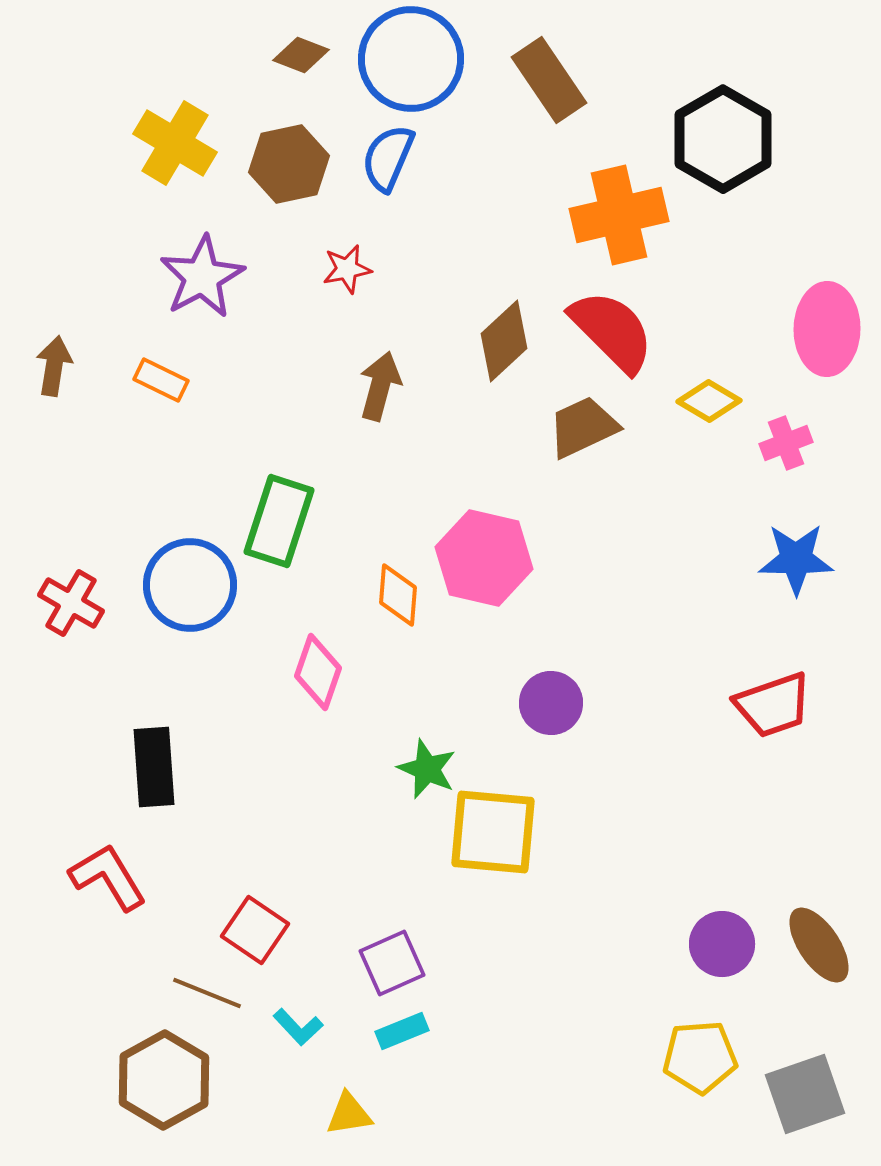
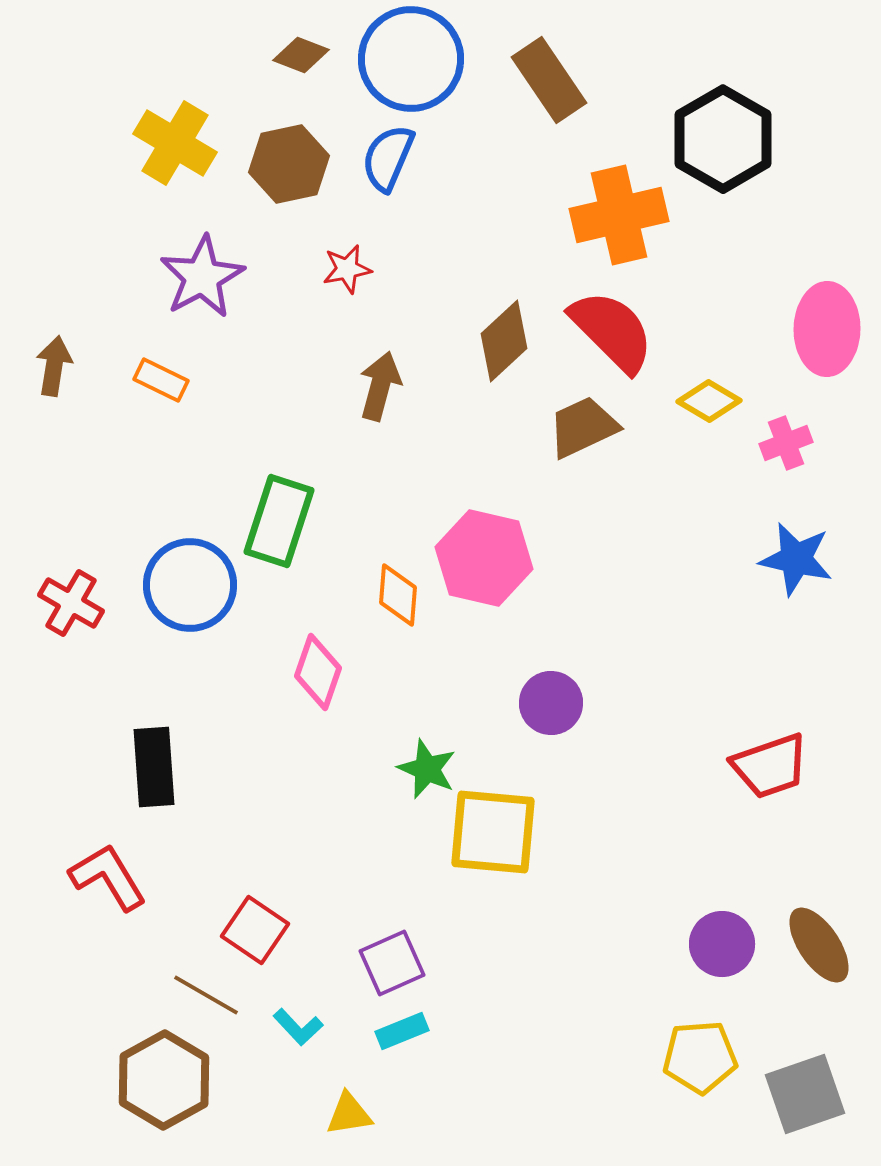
blue star at (796, 559): rotated 12 degrees clockwise
red trapezoid at (773, 705): moved 3 px left, 61 px down
brown line at (207, 993): moved 1 px left, 2 px down; rotated 8 degrees clockwise
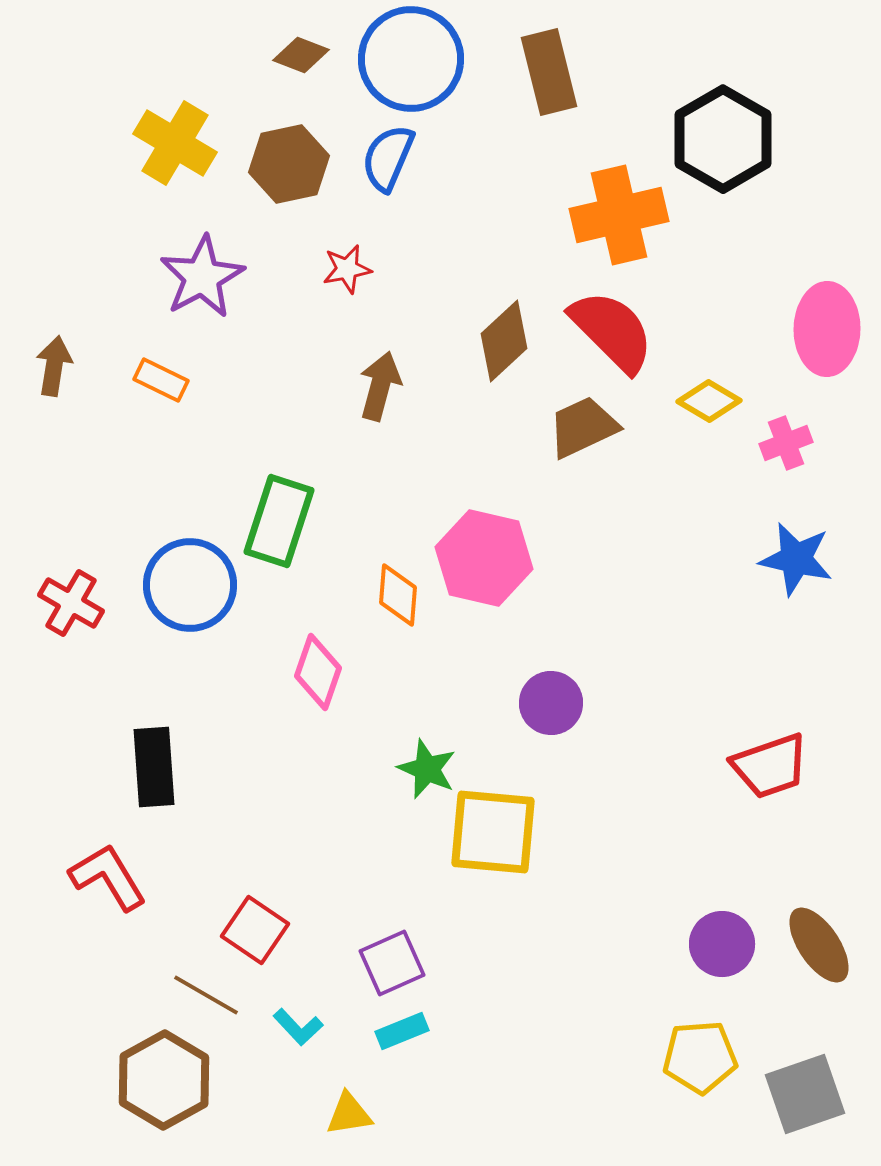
brown rectangle at (549, 80): moved 8 px up; rotated 20 degrees clockwise
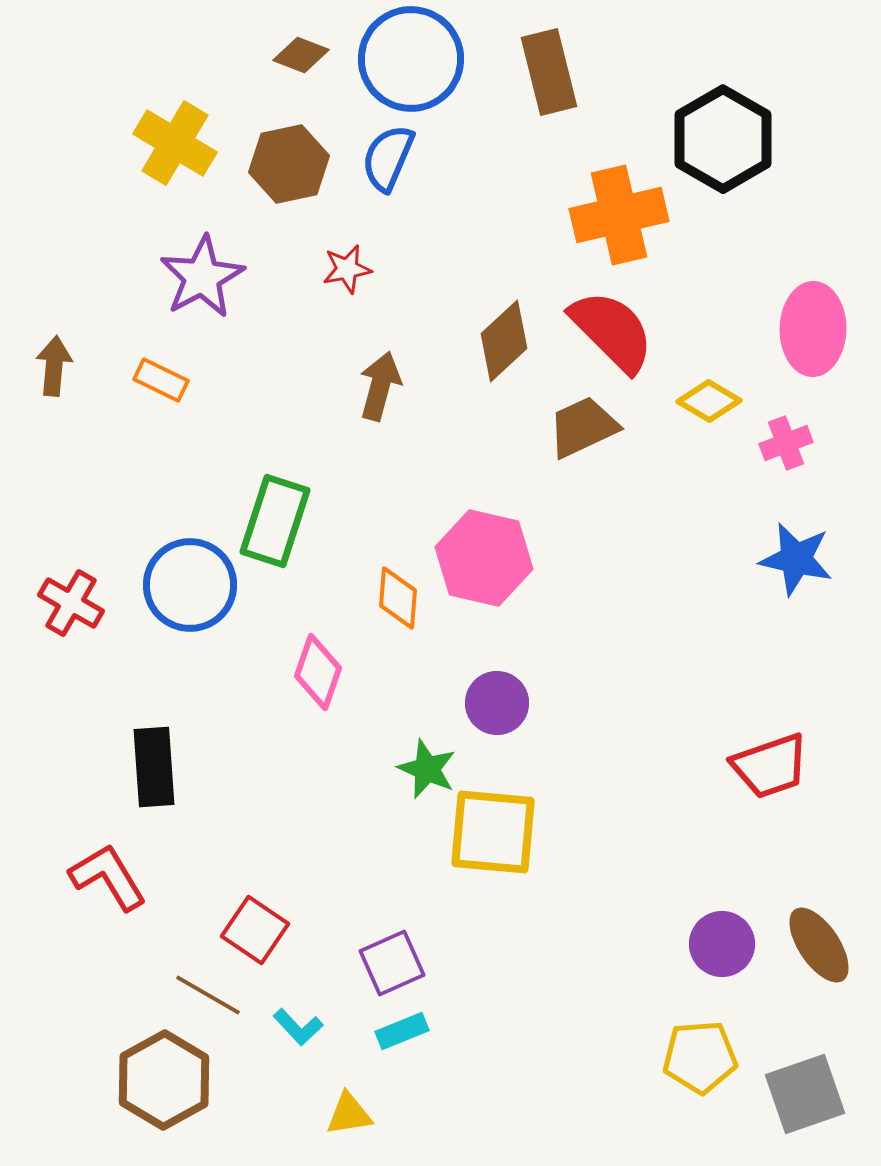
pink ellipse at (827, 329): moved 14 px left
brown arrow at (54, 366): rotated 4 degrees counterclockwise
green rectangle at (279, 521): moved 4 px left
orange diamond at (398, 595): moved 3 px down
purple circle at (551, 703): moved 54 px left
brown line at (206, 995): moved 2 px right
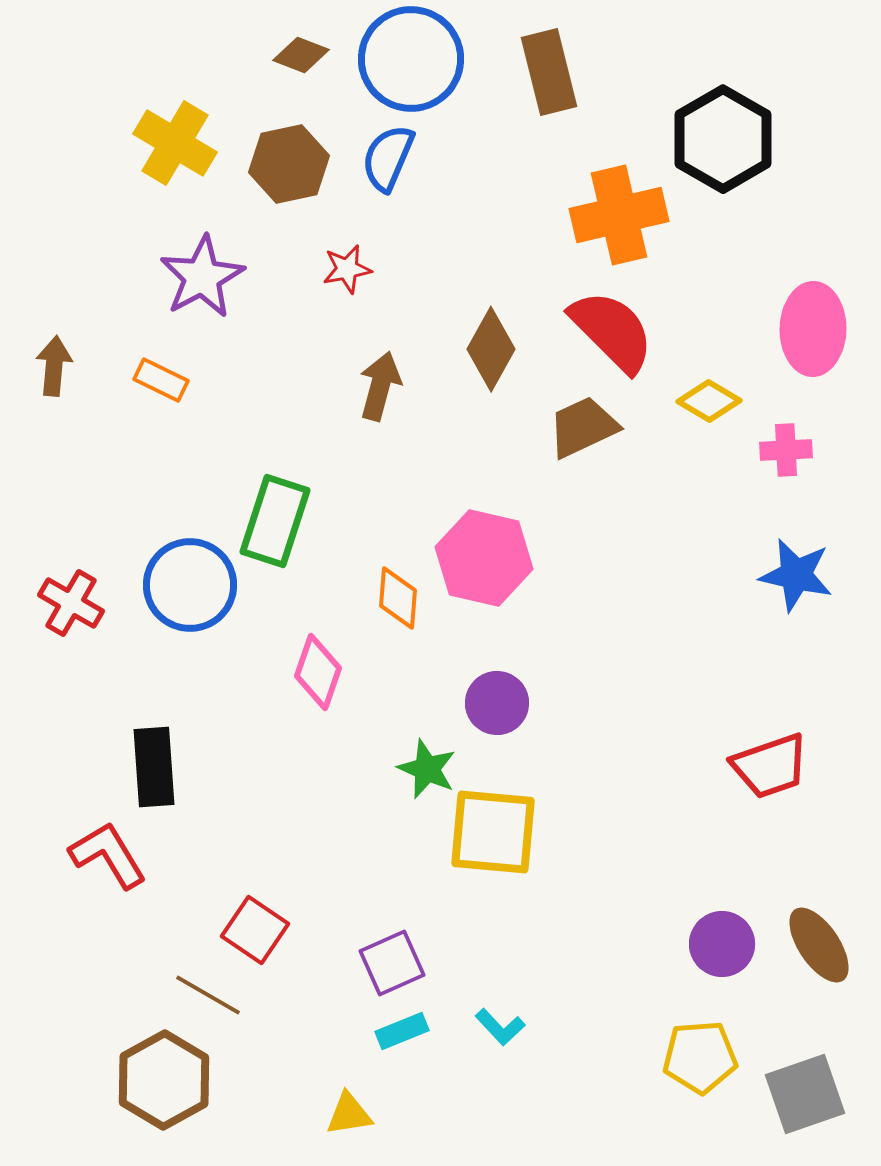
brown diamond at (504, 341): moved 13 px left, 8 px down; rotated 18 degrees counterclockwise
pink cross at (786, 443): moved 7 px down; rotated 18 degrees clockwise
blue star at (796, 559): moved 16 px down
red L-shape at (108, 877): moved 22 px up
cyan L-shape at (298, 1027): moved 202 px right
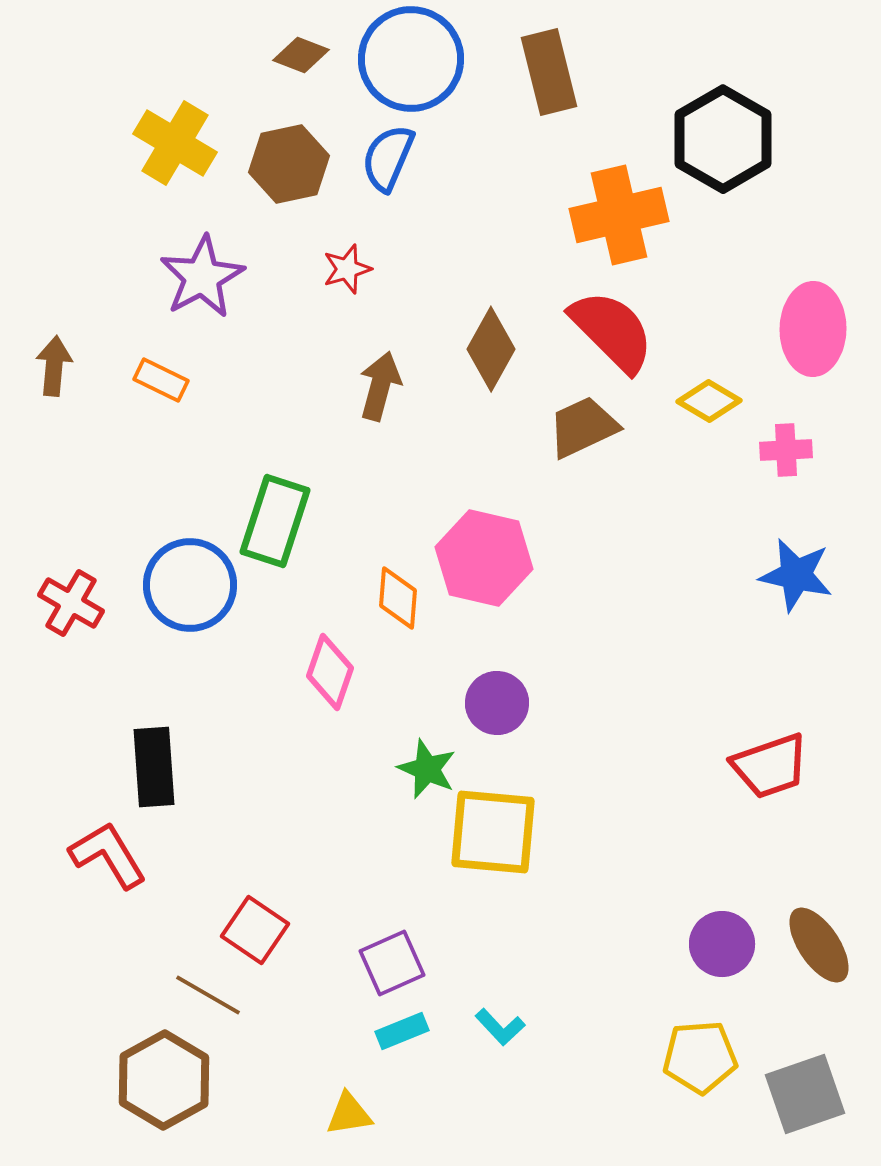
red star at (347, 269): rotated 6 degrees counterclockwise
pink diamond at (318, 672): moved 12 px right
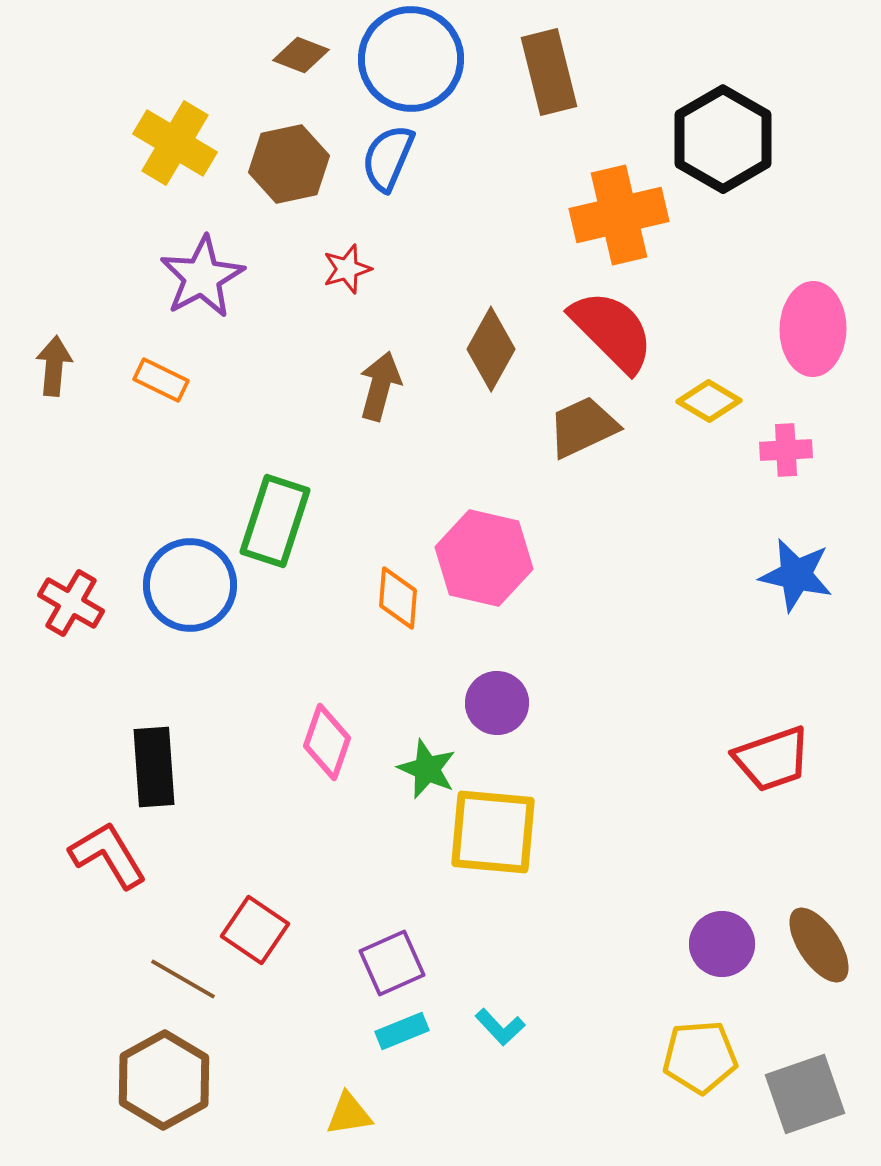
pink diamond at (330, 672): moved 3 px left, 70 px down
red trapezoid at (770, 766): moved 2 px right, 7 px up
brown line at (208, 995): moved 25 px left, 16 px up
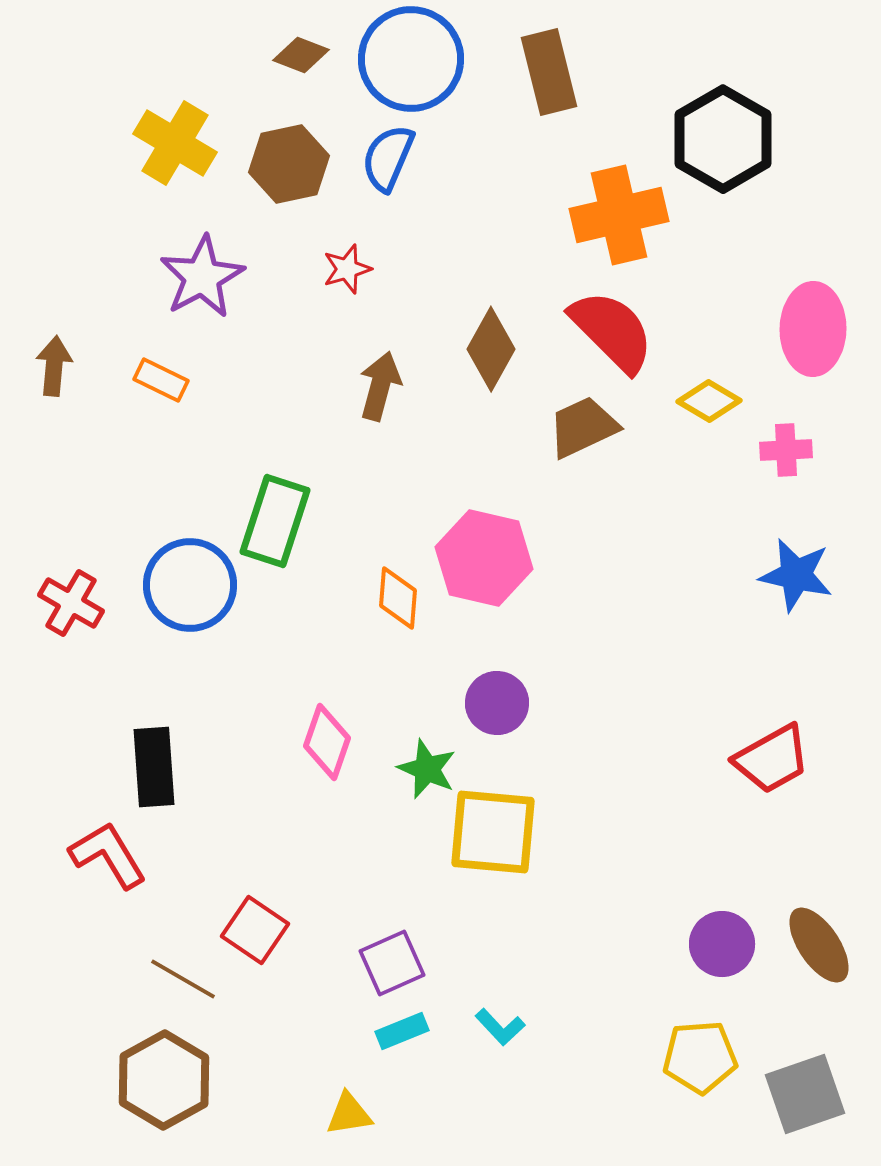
red trapezoid at (772, 759): rotated 10 degrees counterclockwise
